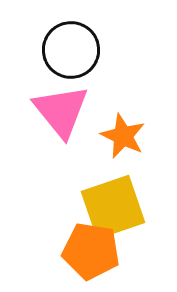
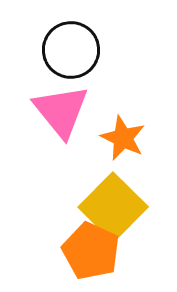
orange star: moved 2 px down
yellow square: rotated 26 degrees counterclockwise
orange pentagon: rotated 16 degrees clockwise
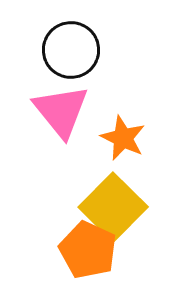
orange pentagon: moved 3 px left, 1 px up
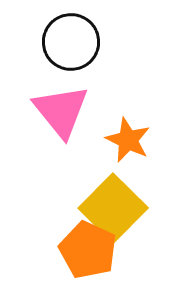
black circle: moved 8 px up
orange star: moved 5 px right, 2 px down
yellow square: moved 1 px down
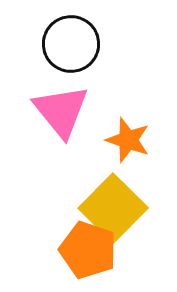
black circle: moved 2 px down
orange star: rotated 6 degrees counterclockwise
orange pentagon: rotated 6 degrees counterclockwise
